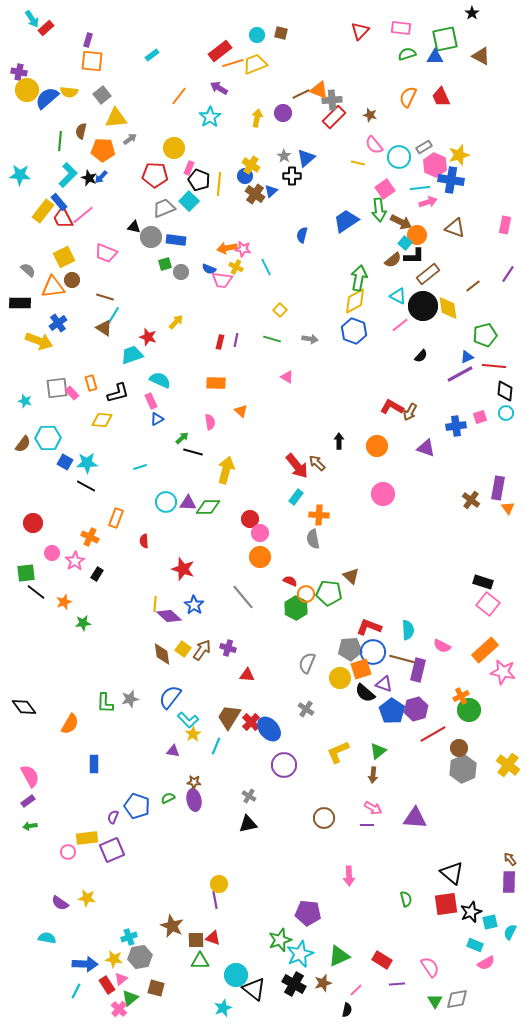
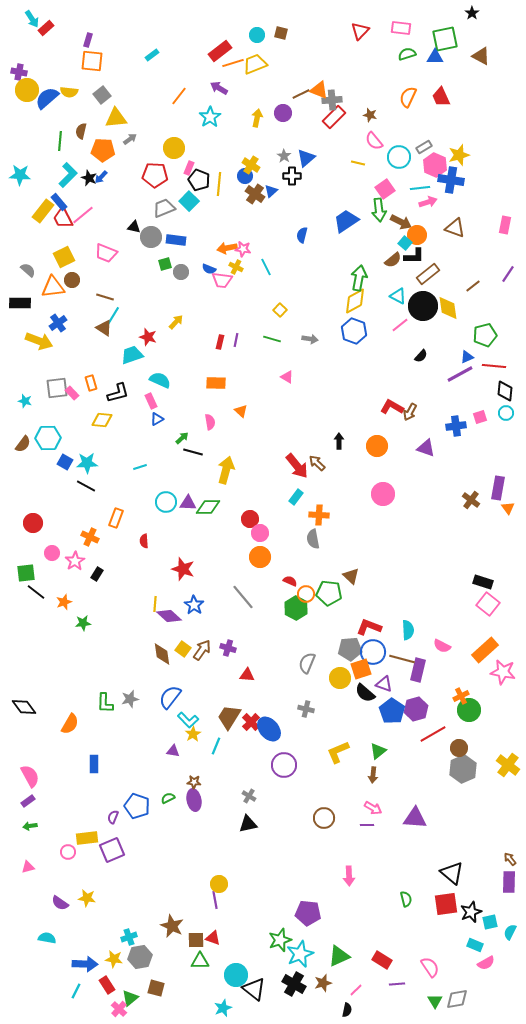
pink semicircle at (374, 145): moved 4 px up
gray cross at (306, 709): rotated 21 degrees counterclockwise
pink triangle at (121, 979): moved 93 px left, 112 px up; rotated 24 degrees clockwise
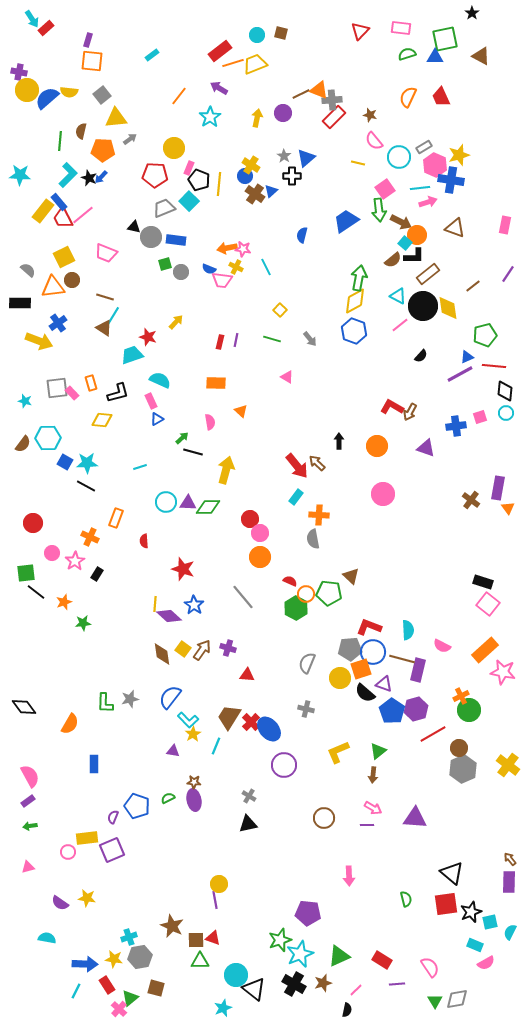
gray arrow at (310, 339): rotated 42 degrees clockwise
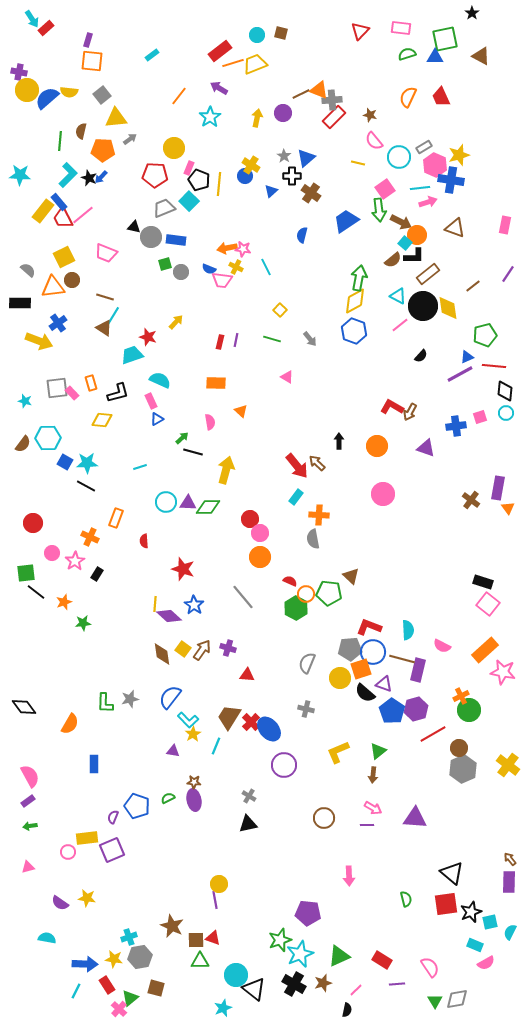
brown cross at (255, 194): moved 56 px right, 1 px up
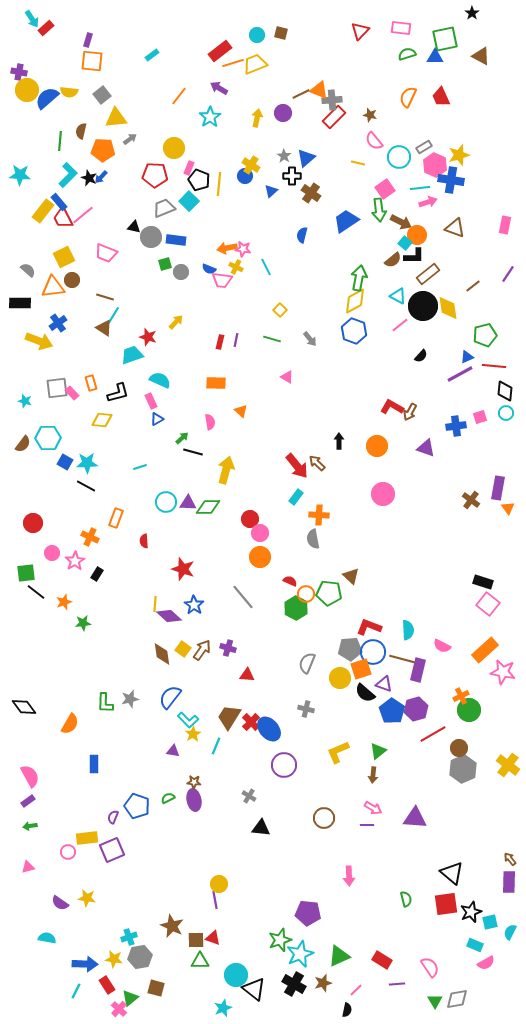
black triangle at (248, 824): moved 13 px right, 4 px down; rotated 18 degrees clockwise
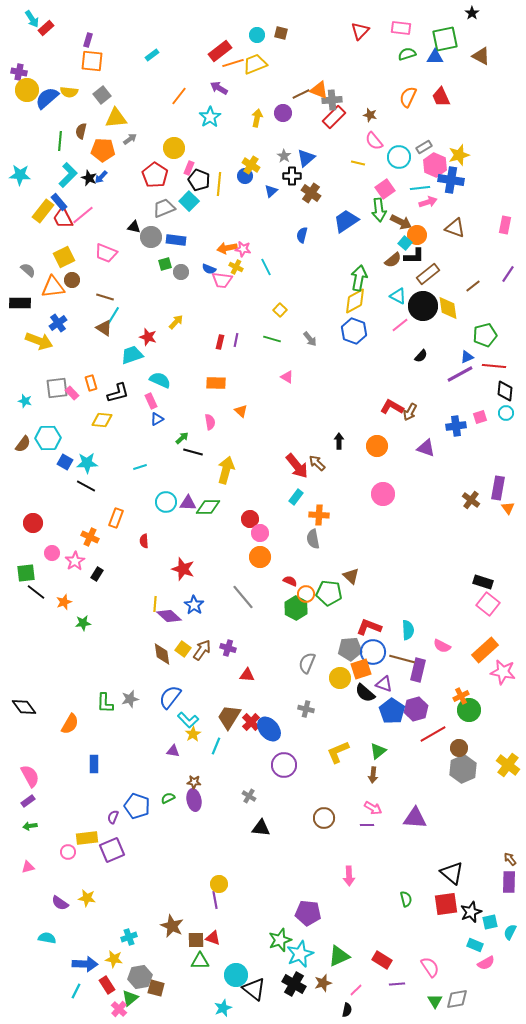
red pentagon at (155, 175): rotated 30 degrees clockwise
gray hexagon at (140, 957): moved 20 px down
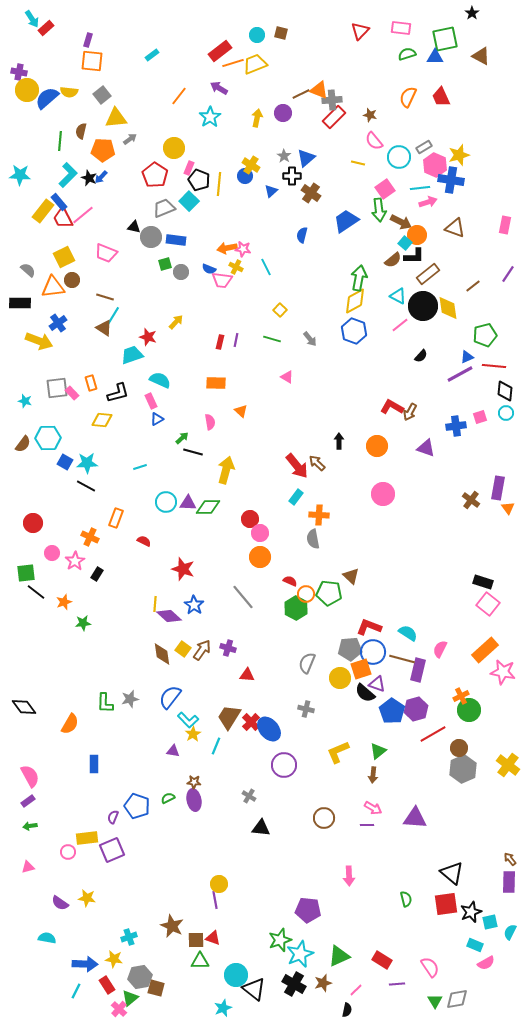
red semicircle at (144, 541): rotated 120 degrees clockwise
cyan semicircle at (408, 630): moved 3 px down; rotated 54 degrees counterclockwise
pink semicircle at (442, 646): moved 2 px left, 3 px down; rotated 90 degrees clockwise
purple triangle at (384, 684): moved 7 px left
purple pentagon at (308, 913): moved 3 px up
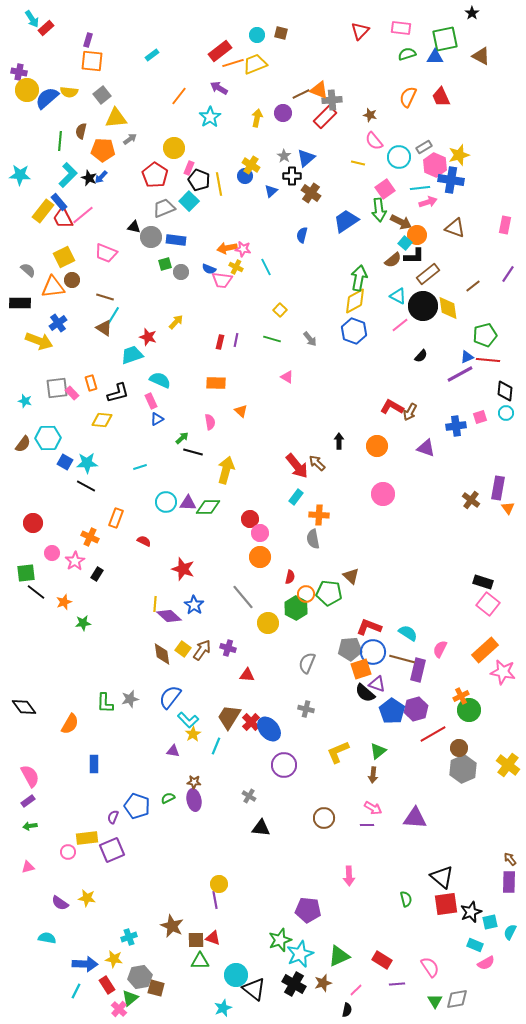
red rectangle at (334, 117): moved 9 px left
yellow line at (219, 184): rotated 15 degrees counterclockwise
red line at (494, 366): moved 6 px left, 6 px up
red semicircle at (290, 581): moved 4 px up; rotated 80 degrees clockwise
yellow circle at (340, 678): moved 72 px left, 55 px up
black triangle at (452, 873): moved 10 px left, 4 px down
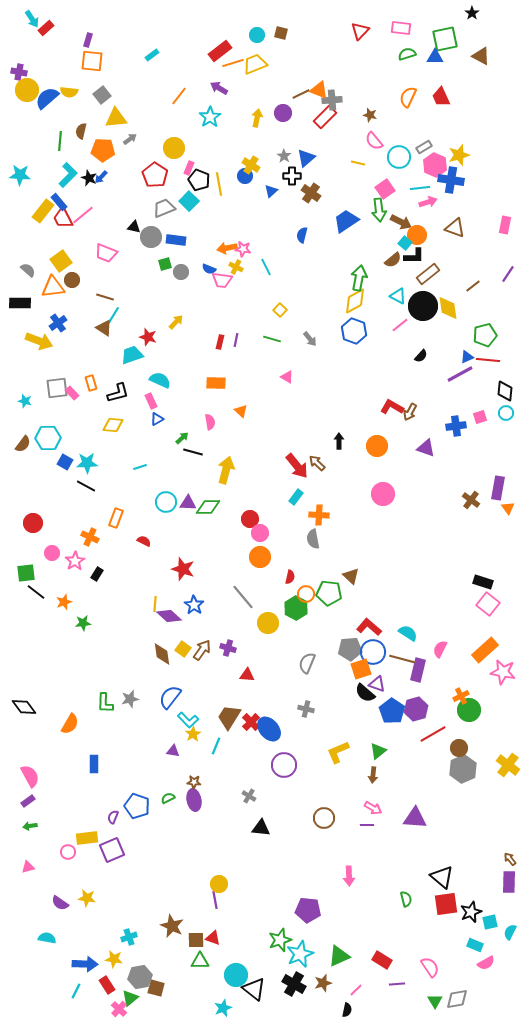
yellow square at (64, 257): moved 3 px left, 4 px down; rotated 10 degrees counterclockwise
yellow diamond at (102, 420): moved 11 px right, 5 px down
red L-shape at (369, 627): rotated 20 degrees clockwise
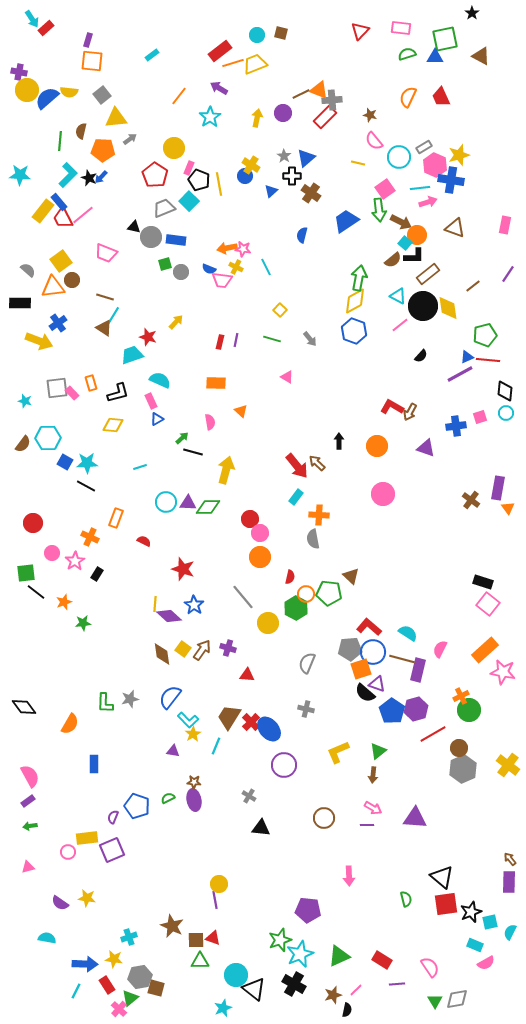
brown star at (323, 983): moved 10 px right, 12 px down
